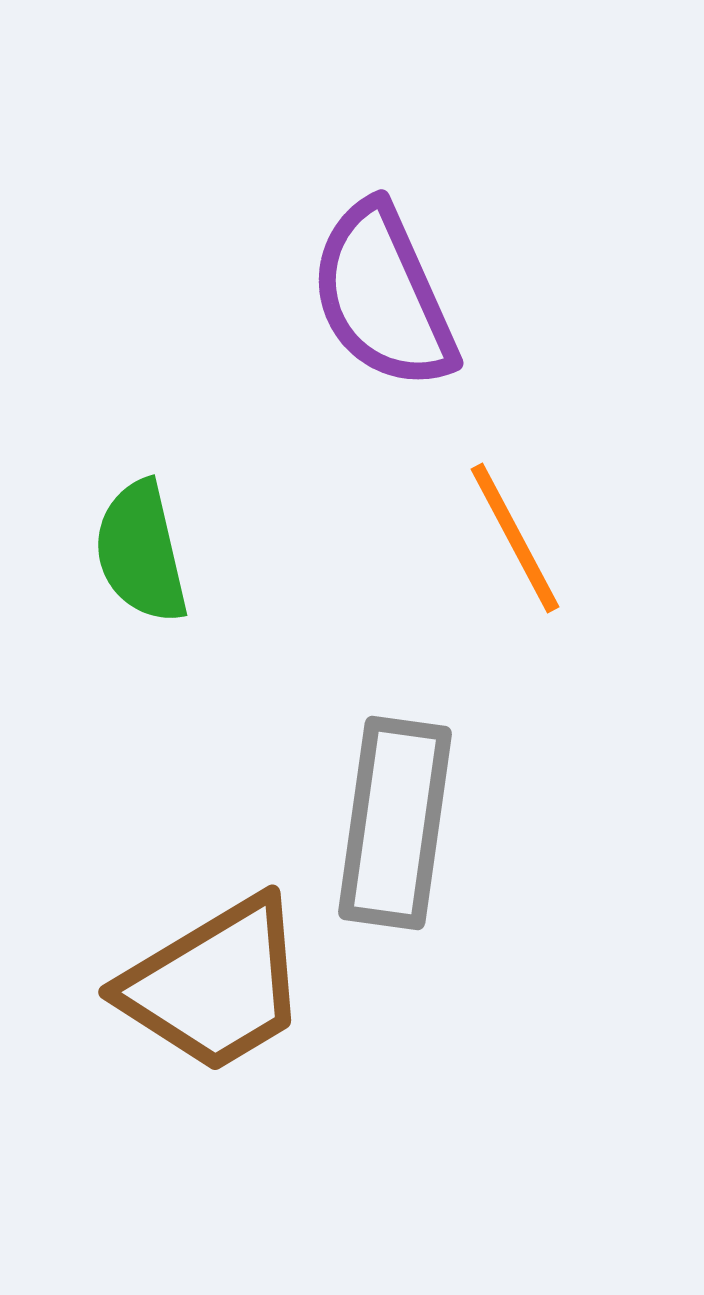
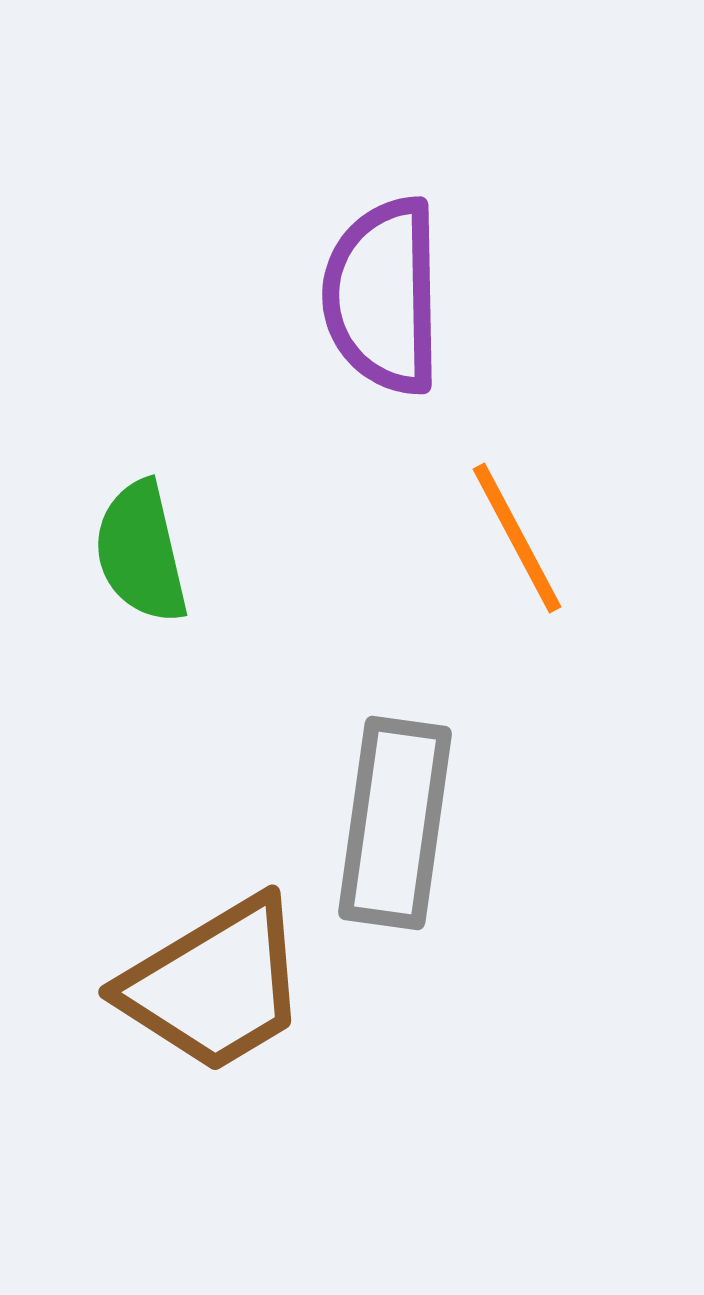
purple semicircle: rotated 23 degrees clockwise
orange line: moved 2 px right
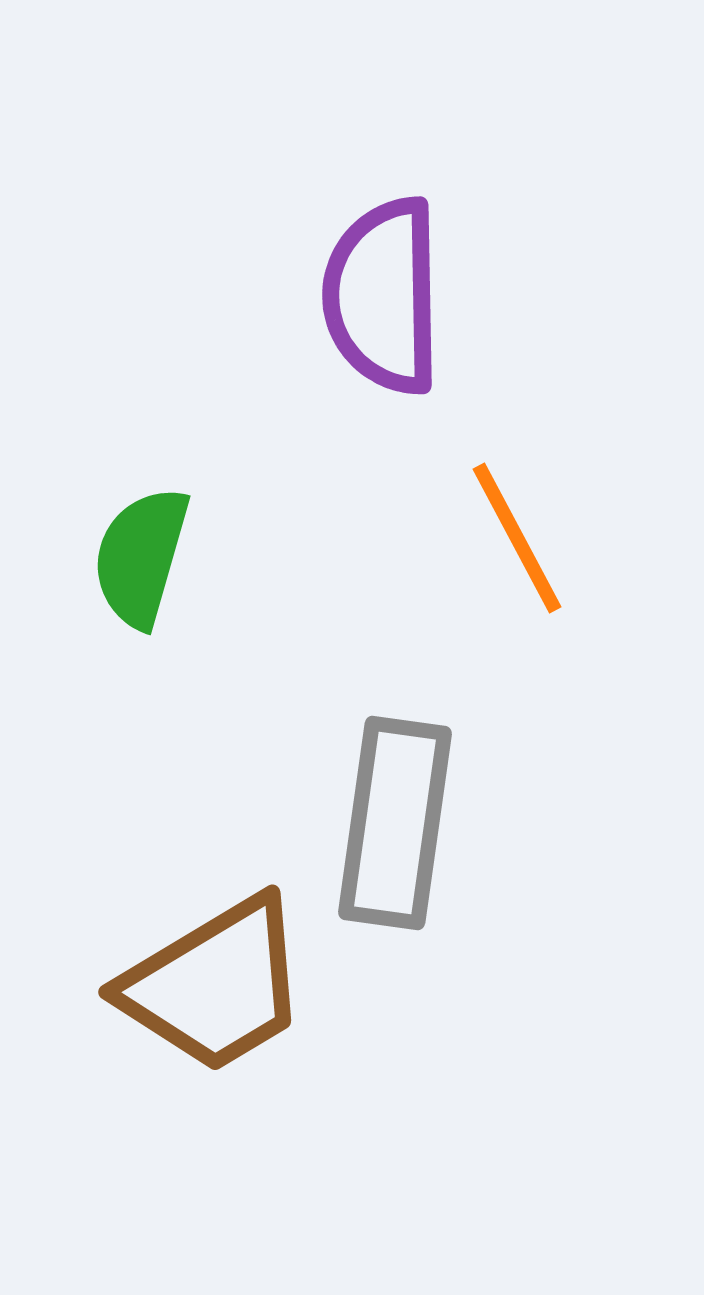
green semicircle: moved 5 px down; rotated 29 degrees clockwise
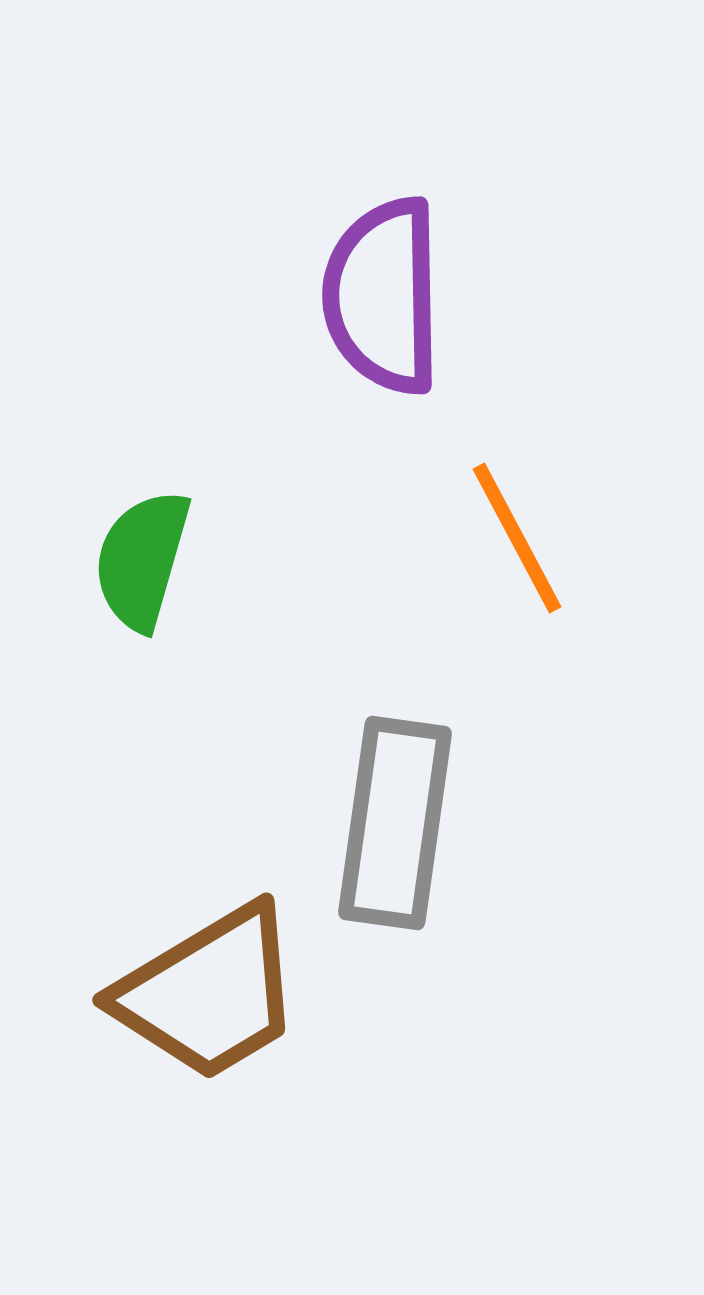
green semicircle: moved 1 px right, 3 px down
brown trapezoid: moved 6 px left, 8 px down
